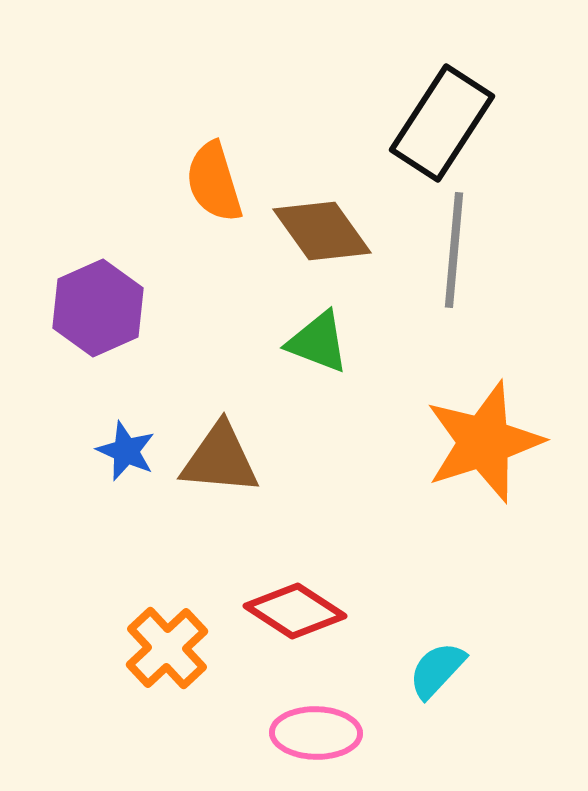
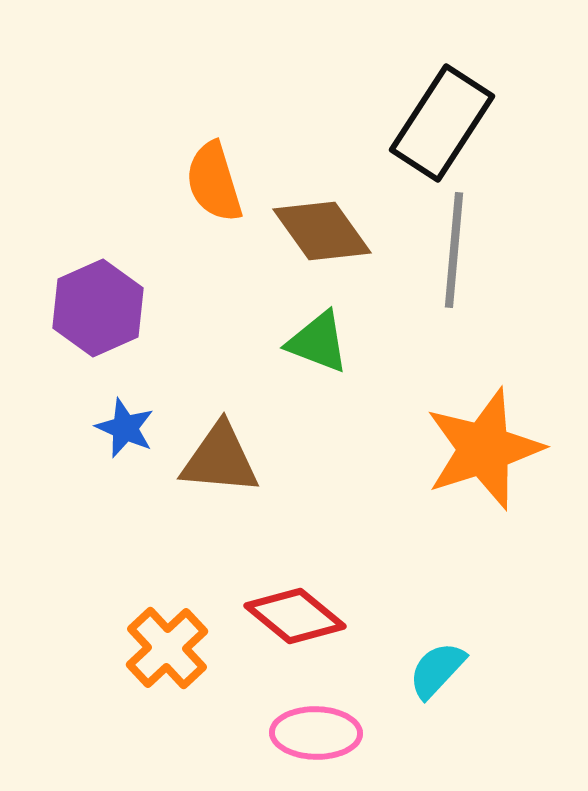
orange star: moved 7 px down
blue star: moved 1 px left, 23 px up
red diamond: moved 5 px down; rotated 6 degrees clockwise
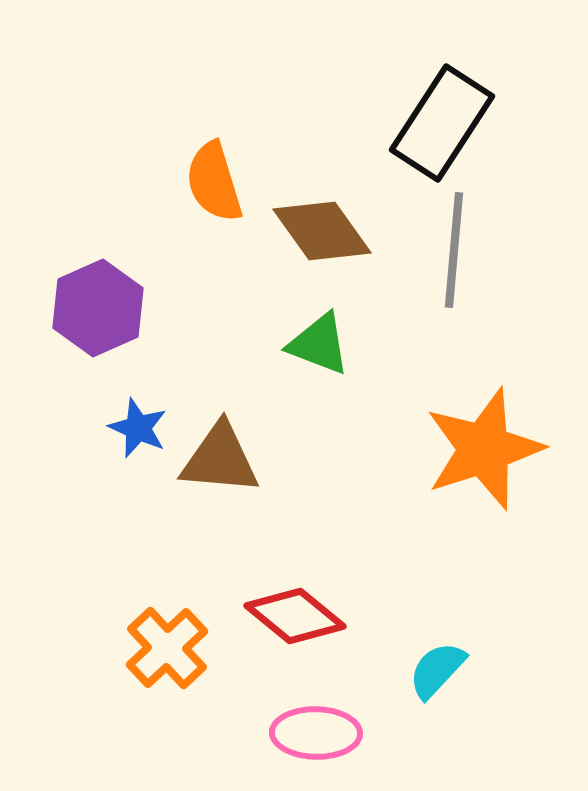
green triangle: moved 1 px right, 2 px down
blue star: moved 13 px right
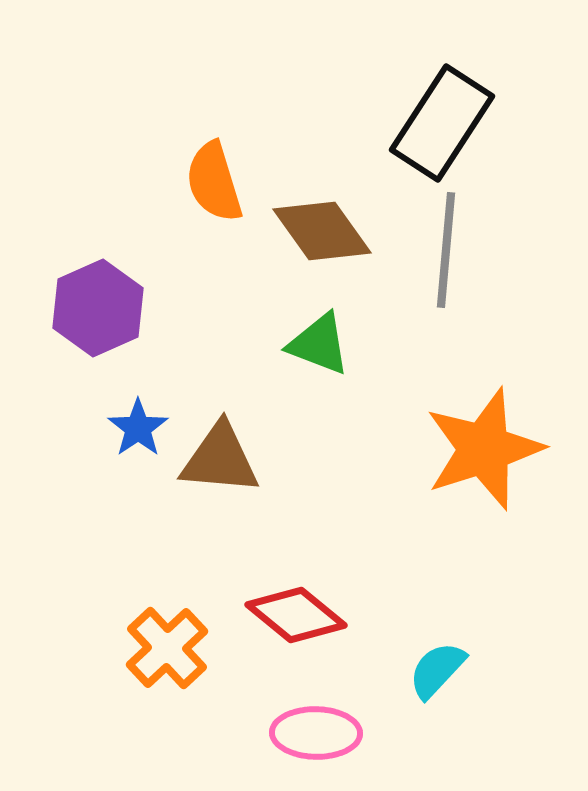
gray line: moved 8 px left
blue star: rotated 14 degrees clockwise
red diamond: moved 1 px right, 1 px up
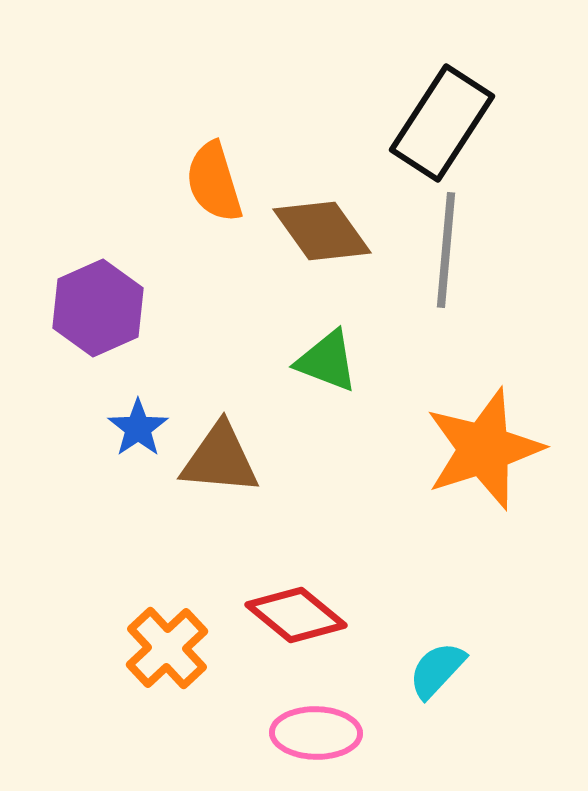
green triangle: moved 8 px right, 17 px down
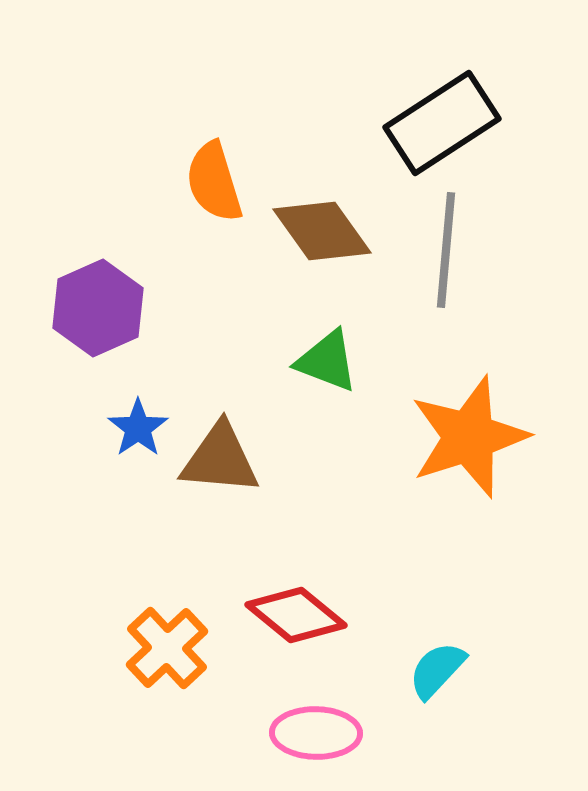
black rectangle: rotated 24 degrees clockwise
orange star: moved 15 px left, 12 px up
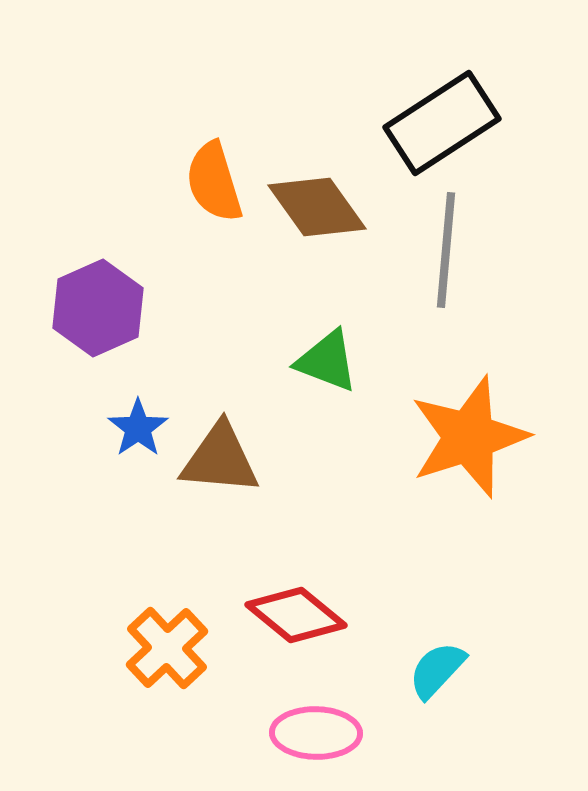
brown diamond: moved 5 px left, 24 px up
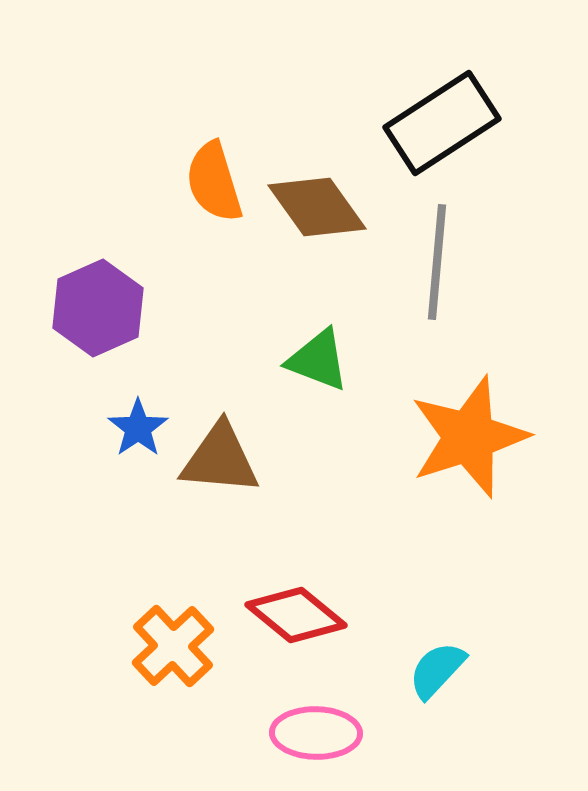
gray line: moved 9 px left, 12 px down
green triangle: moved 9 px left, 1 px up
orange cross: moved 6 px right, 2 px up
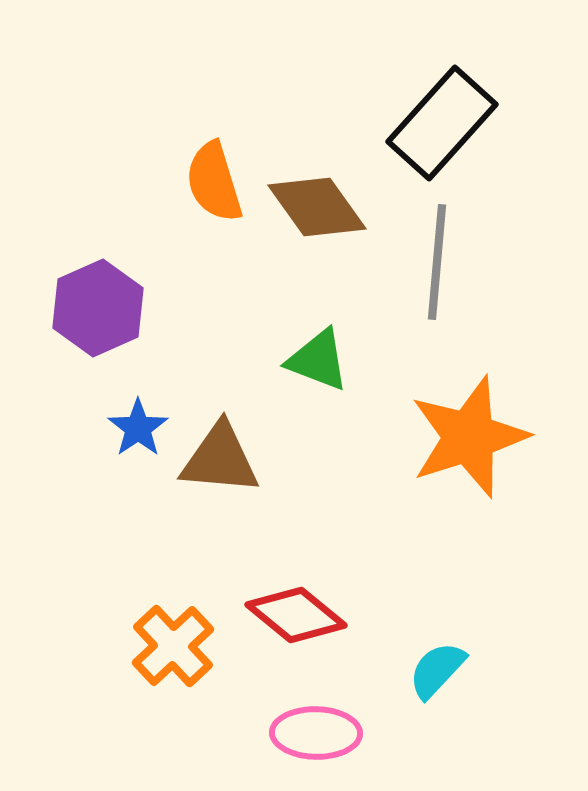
black rectangle: rotated 15 degrees counterclockwise
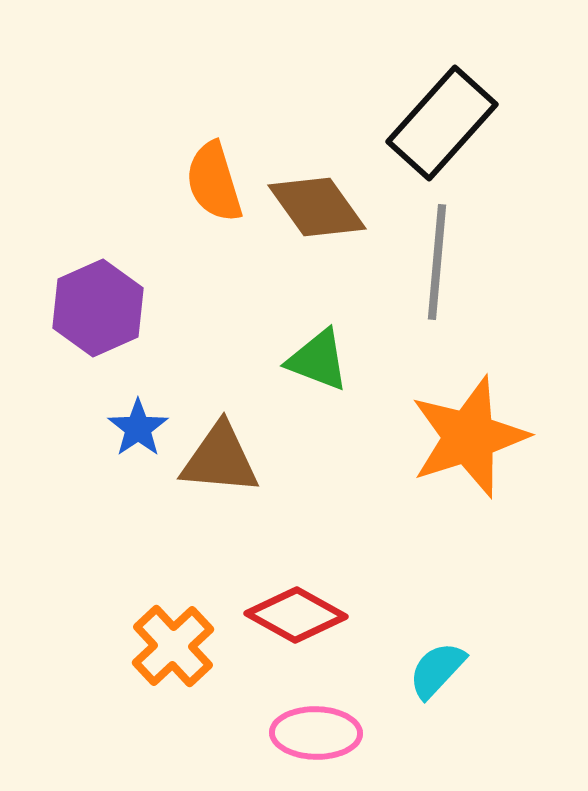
red diamond: rotated 10 degrees counterclockwise
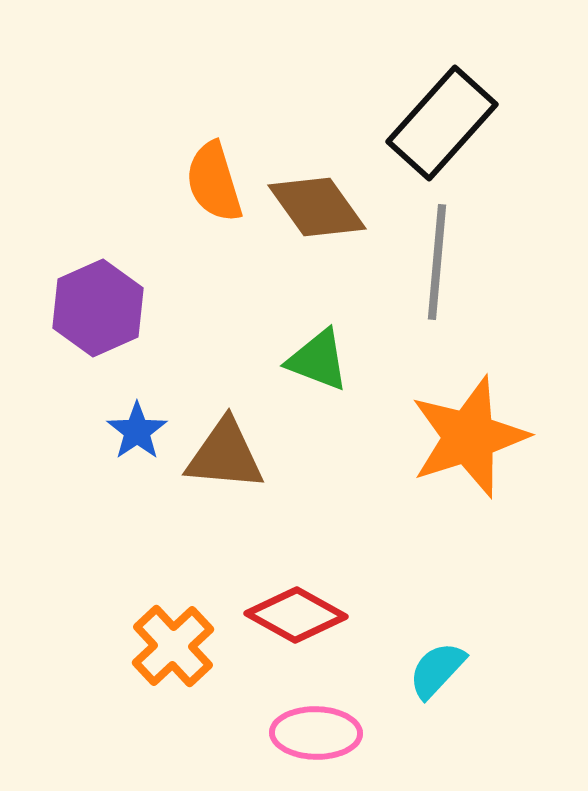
blue star: moved 1 px left, 3 px down
brown triangle: moved 5 px right, 4 px up
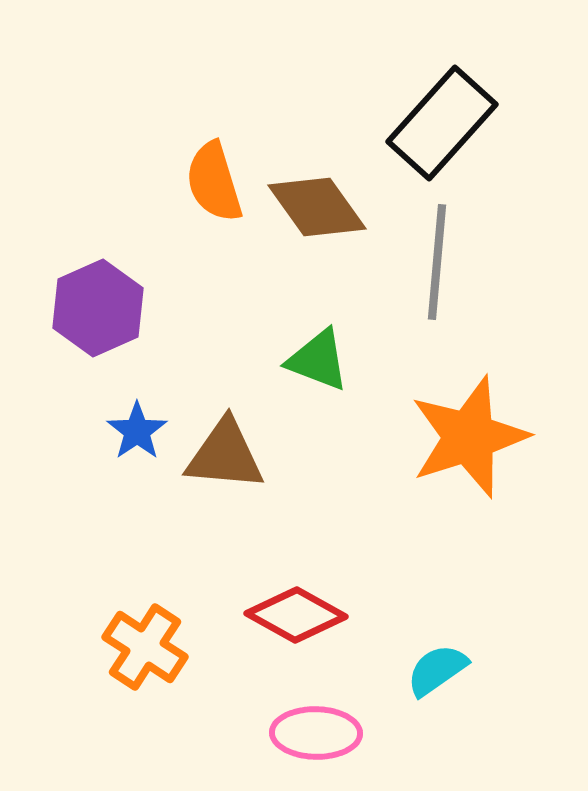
orange cross: moved 28 px left, 1 px down; rotated 14 degrees counterclockwise
cyan semicircle: rotated 12 degrees clockwise
